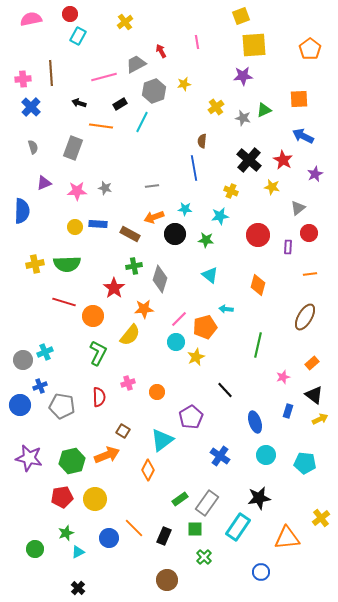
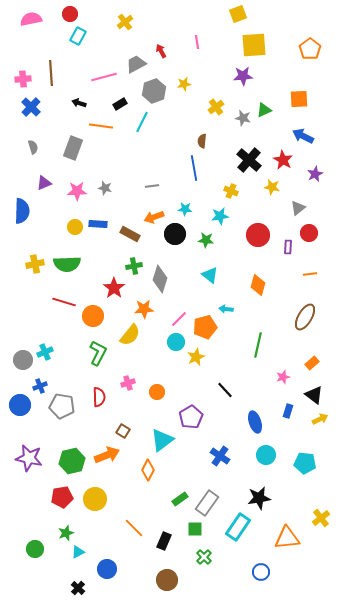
yellow square at (241, 16): moved 3 px left, 2 px up
black rectangle at (164, 536): moved 5 px down
blue circle at (109, 538): moved 2 px left, 31 px down
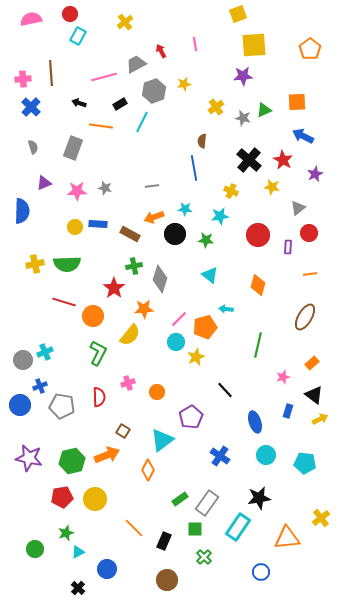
pink line at (197, 42): moved 2 px left, 2 px down
orange square at (299, 99): moved 2 px left, 3 px down
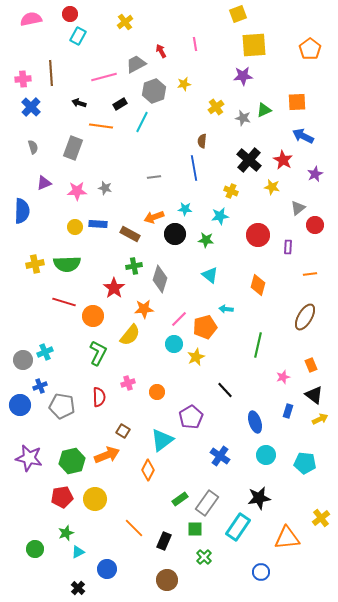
gray line at (152, 186): moved 2 px right, 9 px up
red circle at (309, 233): moved 6 px right, 8 px up
cyan circle at (176, 342): moved 2 px left, 2 px down
orange rectangle at (312, 363): moved 1 px left, 2 px down; rotated 72 degrees counterclockwise
